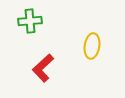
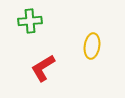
red L-shape: rotated 12 degrees clockwise
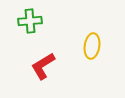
red L-shape: moved 2 px up
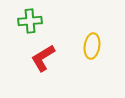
red L-shape: moved 8 px up
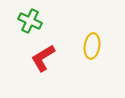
green cross: rotated 30 degrees clockwise
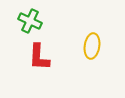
red L-shape: moved 4 px left, 1 px up; rotated 56 degrees counterclockwise
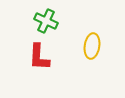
green cross: moved 16 px right
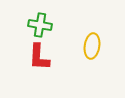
green cross: moved 6 px left, 4 px down; rotated 15 degrees counterclockwise
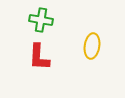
green cross: moved 1 px right, 5 px up
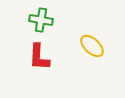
yellow ellipse: rotated 55 degrees counterclockwise
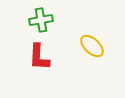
green cross: rotated 20 degrees counterclockwise
